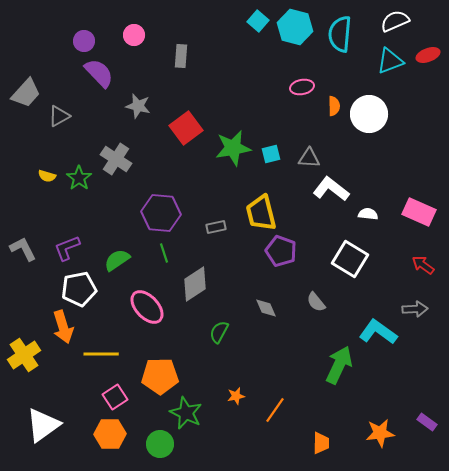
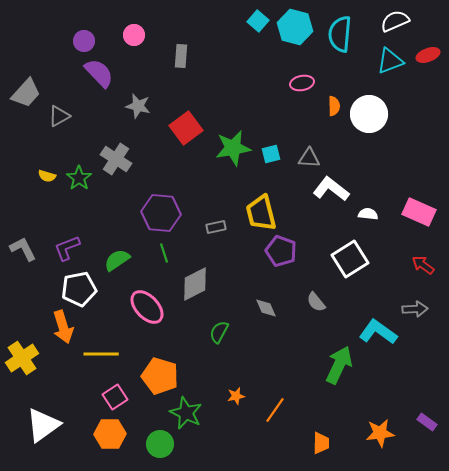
pink ellipse at (302, 87): moved 4 px up
white square at (350, 259): rotated 27 degrees clockwise
gray diamond at (195, 284): rotated 6 degrees clockwise
yellow cross at (24, 355): moved 2 px left, 3 px down
orange pentagon at (160, 376): rotated 18 degrees clockwise
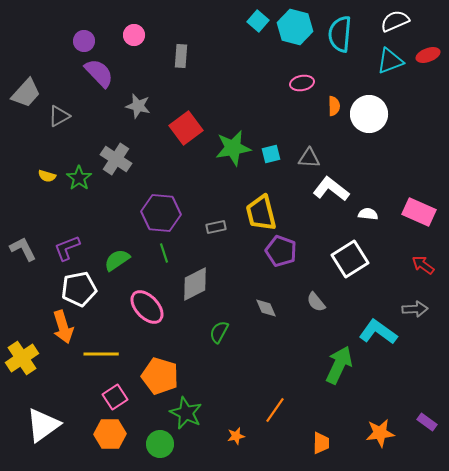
orange star at (236, 396): moved 40 px down
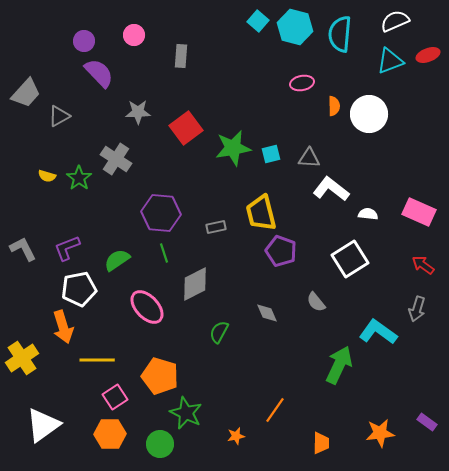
gray star at (138, 106): moved 6 px down; rotated 15 degrees counterclockwise
gray diamond at (266, 308): moved 1 px right, 5 px down
gray arrow at (415, 309): moved 2 px right; rotated 110 degrees clockwise
yellow line at (101, 354): moved 4 px left, 6 px down
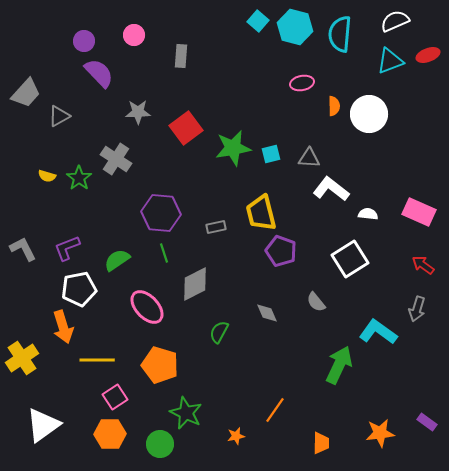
orange pentagon at (160, 376): moved 11 px up
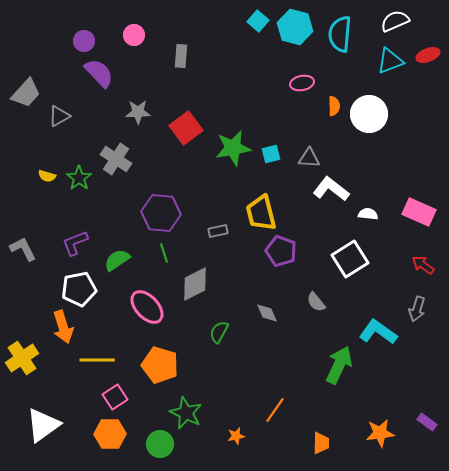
gray rectangle at (216, 227): moved 2 px right, 4 px down
purple L-shape at (67, 248): moved 8 px right, 5 px up
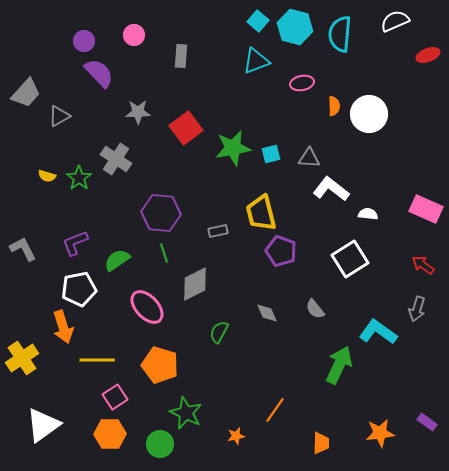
cyan triangle at (390, 61): moved 134 px left
pink rectangle at (419, 212): moved 7 px right, 3 px up
gray semicircle at (316, 302): moved 1 px left, 7 px down
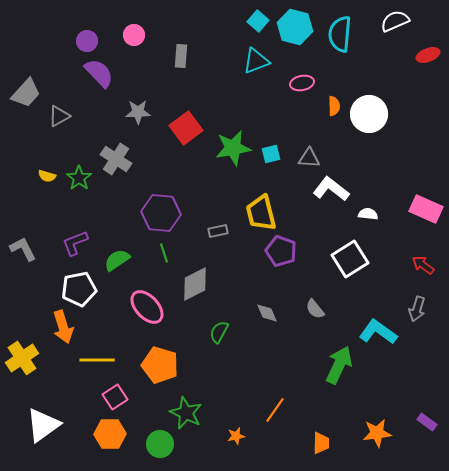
purple circle at (84, 41): moved 3 px right
orange star at (380, 433): moved 3 px left
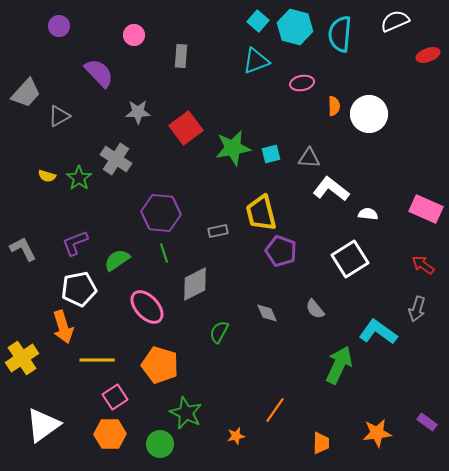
purple circle at (87, 41): moved 28 px left, 15 px up
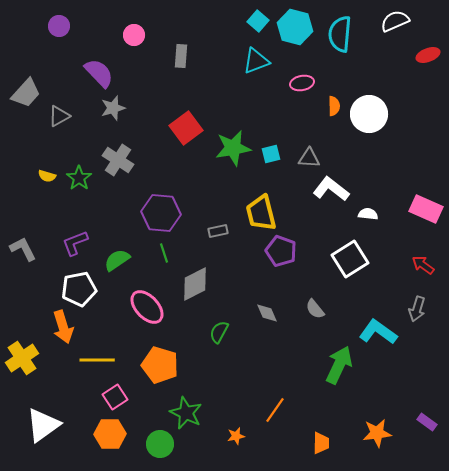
gray star at (138, 112): moved 25 px left, 4 px up; rotated 15 degrees counterclockwise
gray cross at (116, 159): moved 2 px right, 1 px down
